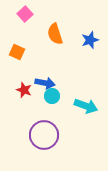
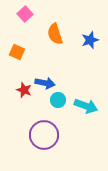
cyan circle: moved 6 px right, 4 px down
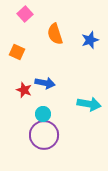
cyan circle: moved 15 px left, 14 px down
cyan arrow: moved 3 px right, 2 px up; rotated 10 degrees counterclockwise
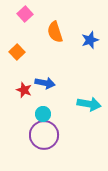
orange semicircle: moved 2 px up
orange square: rotated 21 degrees clockwise
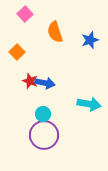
red star: moved 6 px right, 9 px up
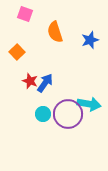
pink square: rotated 28 degrees counterclockwise
blue arrow: rotated 66 degrees counterclockwise
purple circle: moved 24 px right, 21 px up
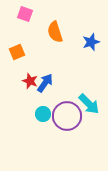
blue star: moved 1 px right, 2 px down
orange square: rotated 21 degrees clockwise
cyan arrow: rotated 35 degrees clockwise
purple circle: moved 1 px left, 2 px down
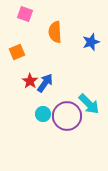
orange semicircle: rotated 15 degrees clockwise
red star: rotated 14 degrees clockwise
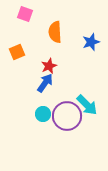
red star: moved 19 px right, 15 px up; rotated 14 degrees clockwise
cyan arrow: moved 2 px left, 1 px down
